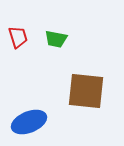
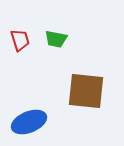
red trapezoid: moved 2 px right, 3 px down
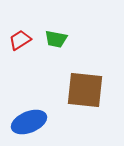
red trapezoid: rotated 105 degrees counterclockwise
brown square: moved 1 px left, 1 px up
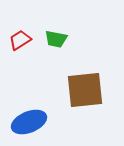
brown square: rotated 12 degrees counterclockwise
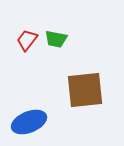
red trapezoid: moved 7 px right; rotated 20 degrees counterclockwise
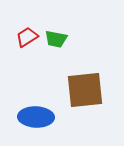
red trapezoid: moved 3 px up; rotated 20 degrees clockwise
blue ellipse: moved 7 px right, 5 px up; rotated 24 degrees clockwise
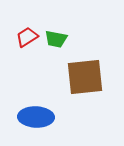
brown square: moved 13 px up
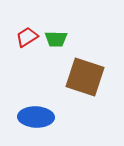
green trapezoid: rotated 10 degrees counterclockwise
brown square: rotated 24 degrees clockwise
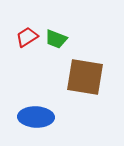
green trapezoid: rotated 20 degrees clockwise
brown square: rotated 9 degrees counterclockwise
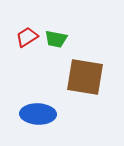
green trapezoid: rotated 10 degrees counterclockwise
blue ellipse: moved 2 px right, 3 px up
